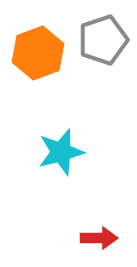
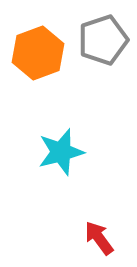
red arrow: rotated 126 degrees counterclockwise
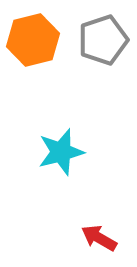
orange hexagon: moved 5 px left, 13 px up; rotated 6 degrees clockwise
red arrow: rotated 24 degrees counterclockwise
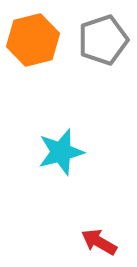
red arrow: moved 4 px down
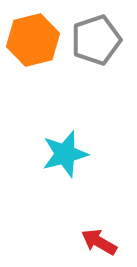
gray pentagon: moved 7 px left
cyan star: moved 4 px right, 2 px down
